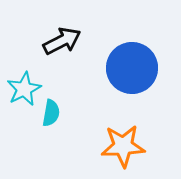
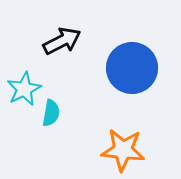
orange star: moved 4 px down; rotated 9 degrees clockwise
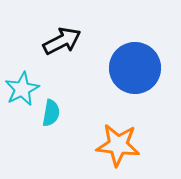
blue circle: moved 3 px right
cyan star: moved 2 px left
orange star: moved 5 px left, 5 px up
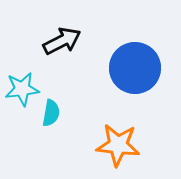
cyan star: rotated 20 degrees clockwise
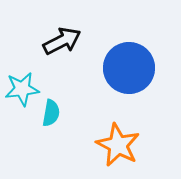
blue circle: moved 6 px left
orange star: rotated 21 degrees clockwise
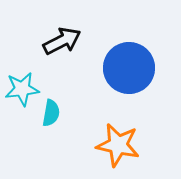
orange star: rotated 15 degrees counterclockwise
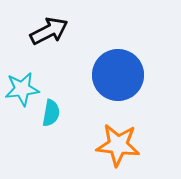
black arrow: moved 13 px left, 10 px up
blue circle: moved 11 px left, 7 px down
orange star: rotated 6 degrees counterclockwise
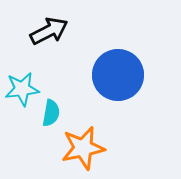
orange star: moved 35 px left, 3 px down; rotated 18 degrees counterclockwise
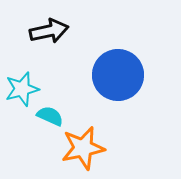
black arrow: rotated 15 degrees clockwise
cyan star: rotated 8 degrees counterclockwise
cyan semicircle: moved 1 px left, 3 px down; rotated 76 degrees counterclockwise
